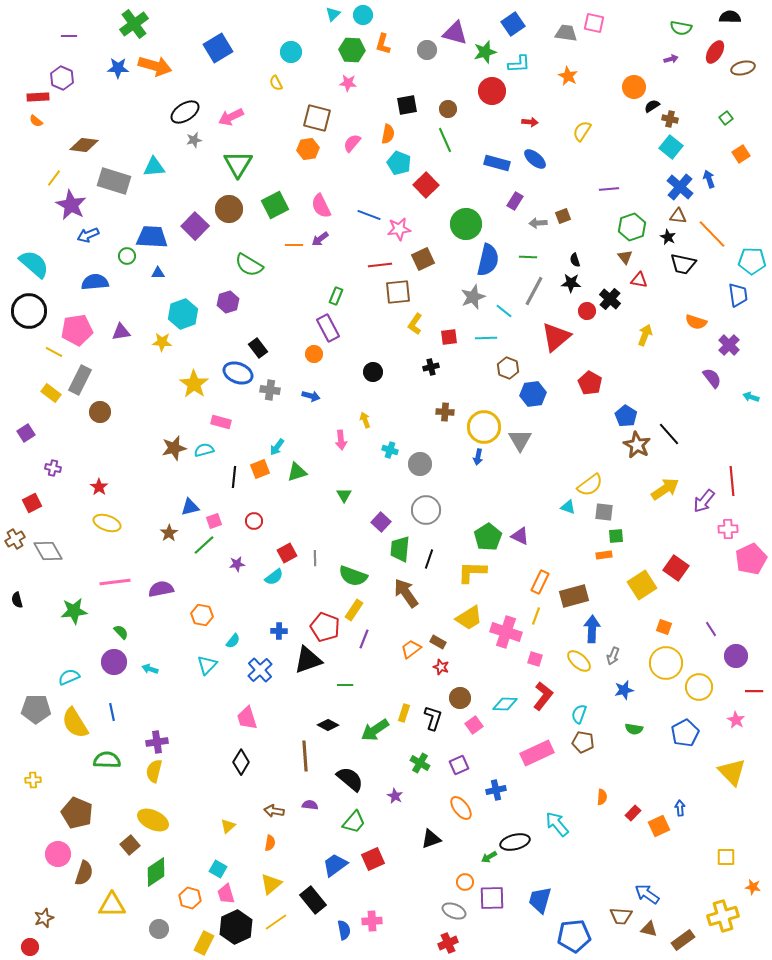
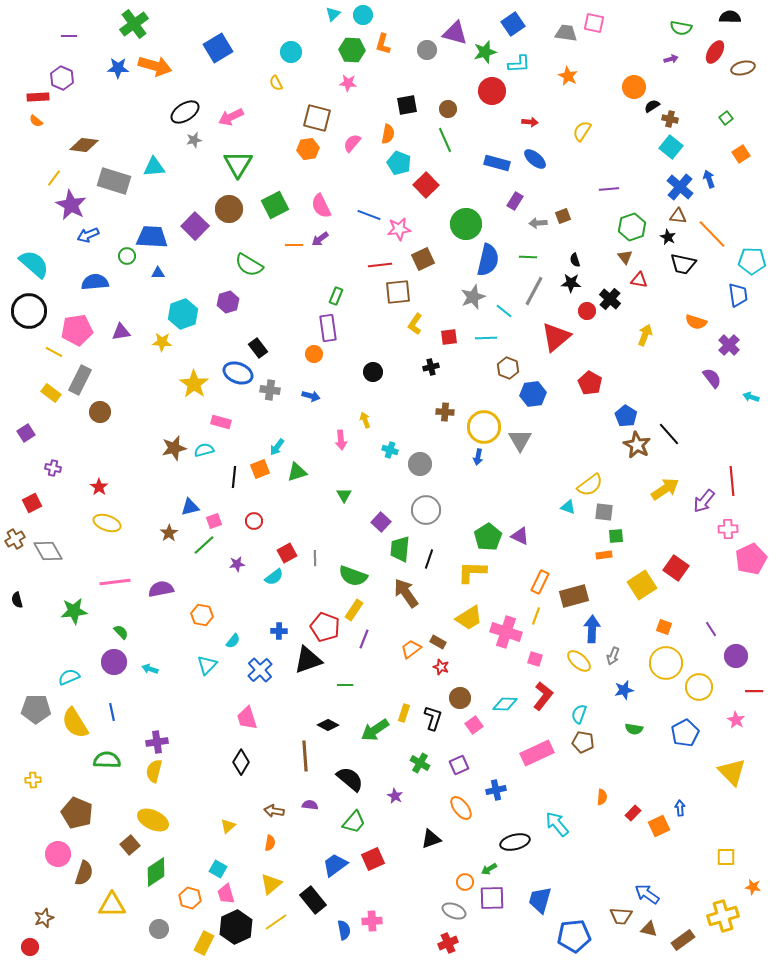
purple rectangle at (328, 328): rotated 20 degrees clockwise
green arrow at (489, 857): moved 12 px down
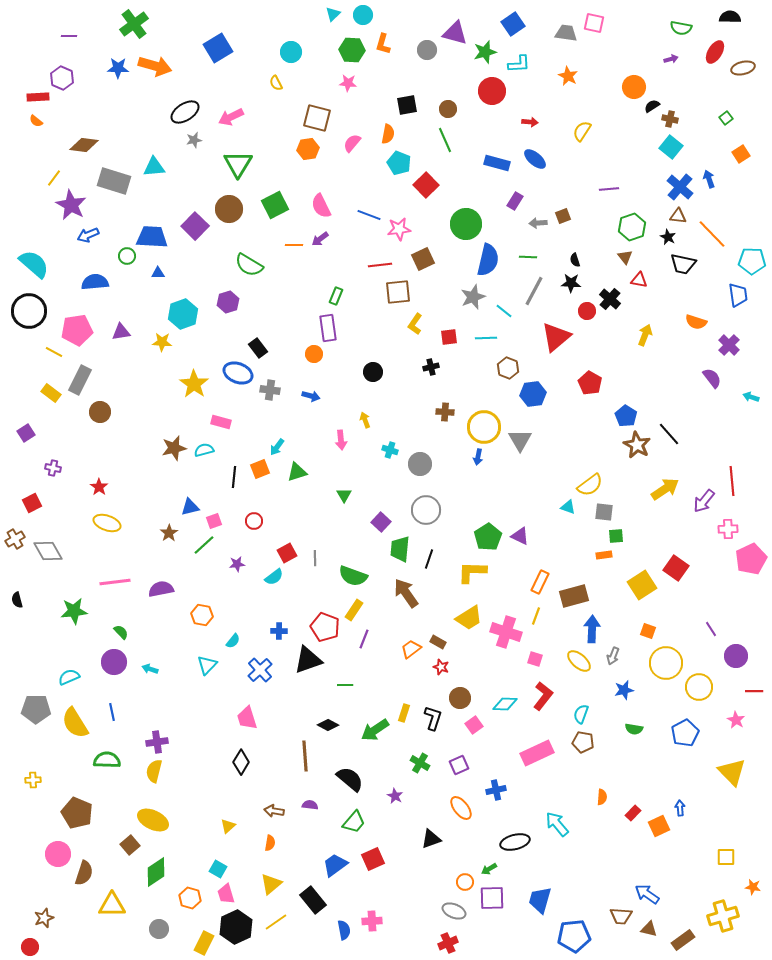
orange square at (664, 627): moved 16 px left, 4 px down
cyan semicircle at (579, 714): moved 2 px right
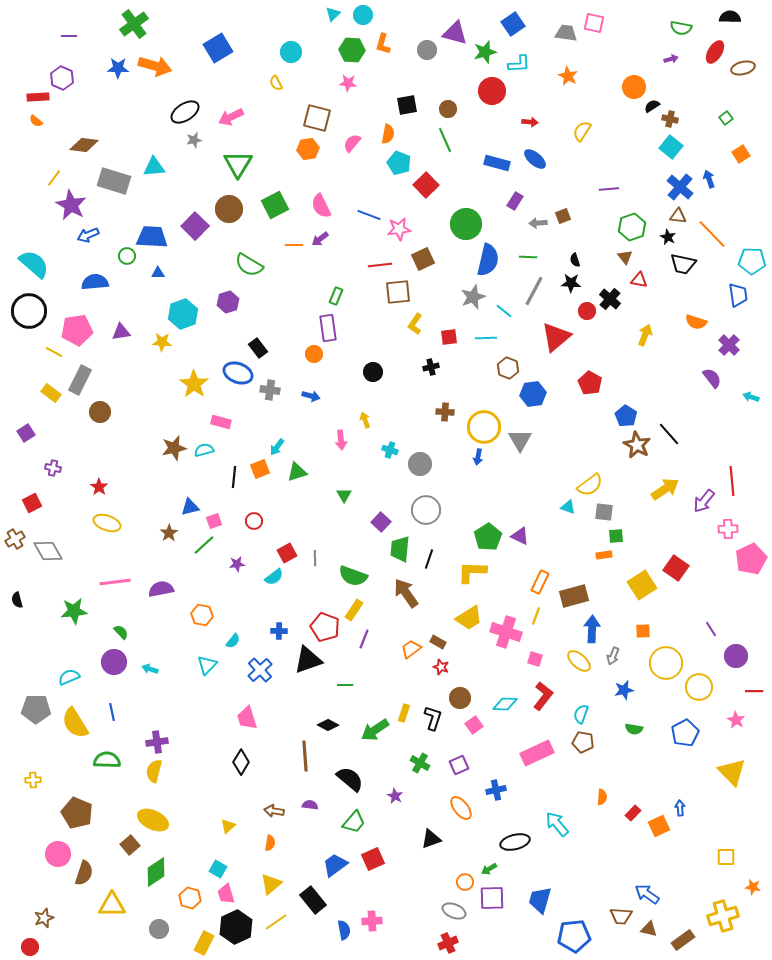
orange square at (648, 631): moved 5 px left; rotated 21 degrees counterclockwise
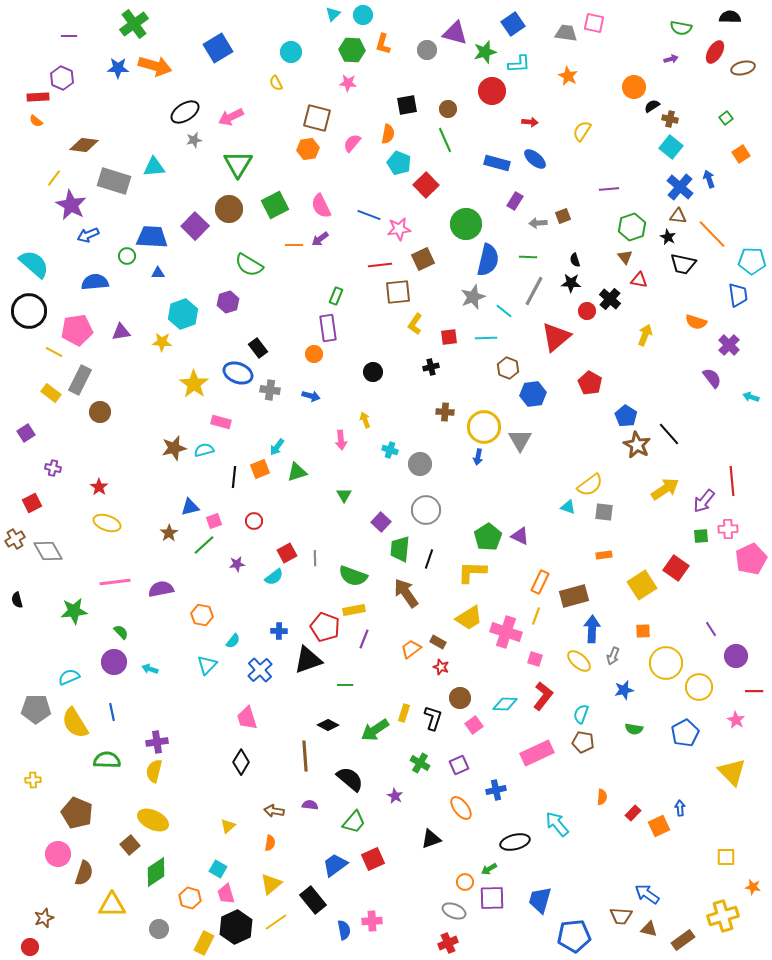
green square at (616, 536): moved 85 px right
yellow rectangle at (354, 610): rotated 45 degrees clockwise
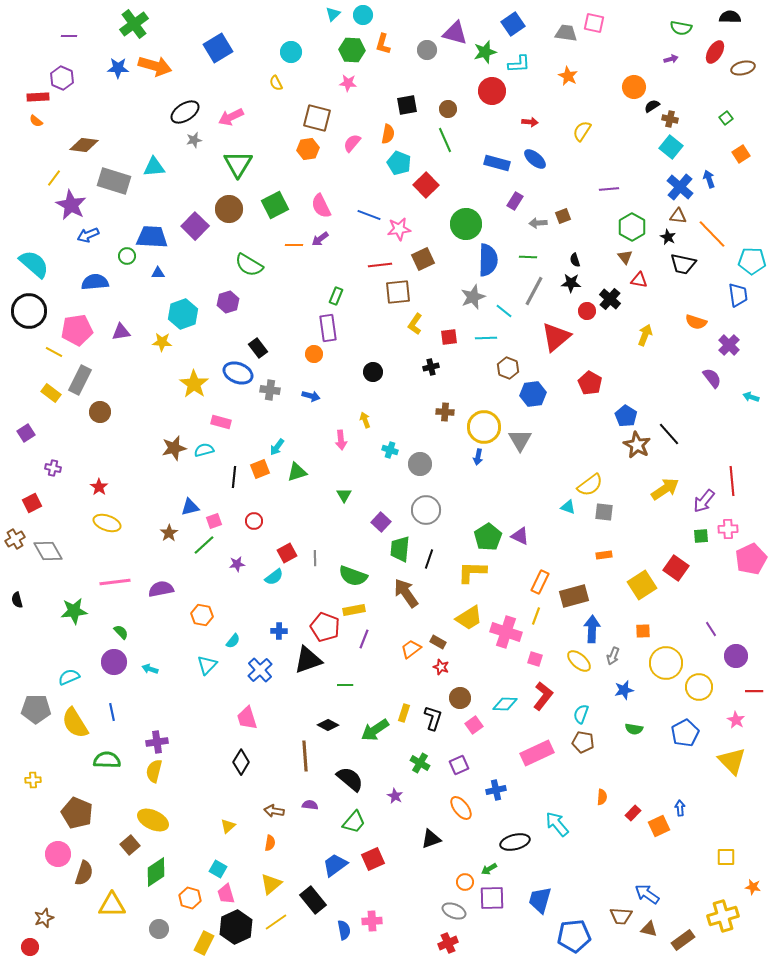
green hexagon at (632, 227): rotated 12 degrees counterclockwise
blue semicircle at (488, 260): rotated 12 degrees counterclockwise
yellow triangle at (732, 772): moved 11 px up
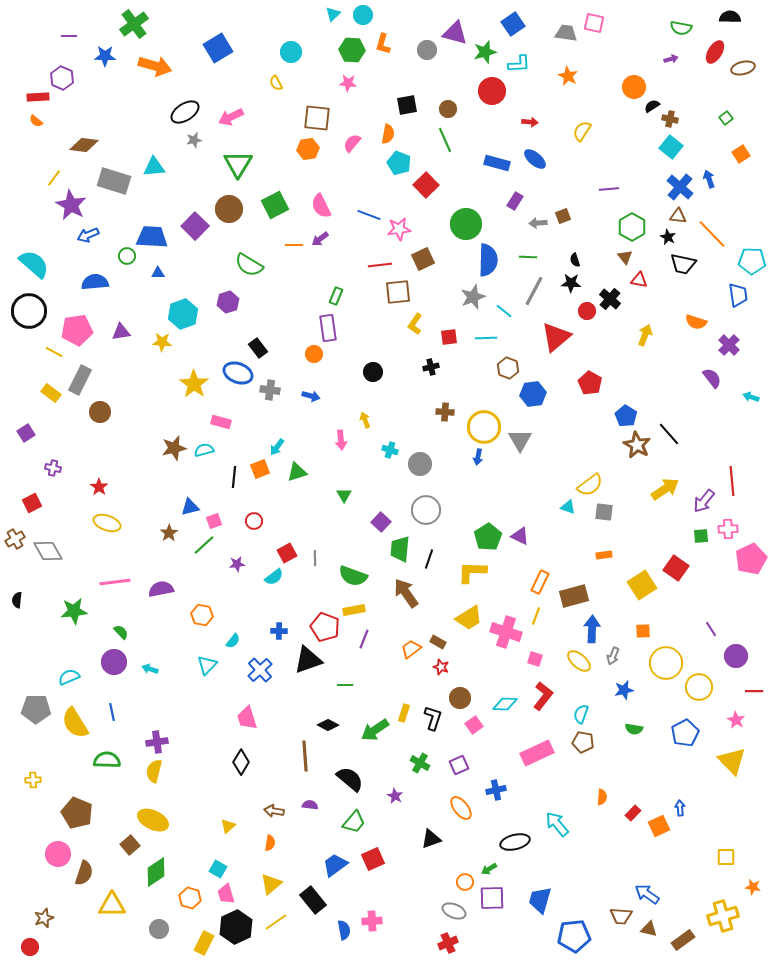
blue star at (118, 68): moved 13 px left, 12 px up
brown square at (317, 118): rotated 8 degrees counterclockwise
black semicircle at (17, 600): rotated 21 degrees clockwise
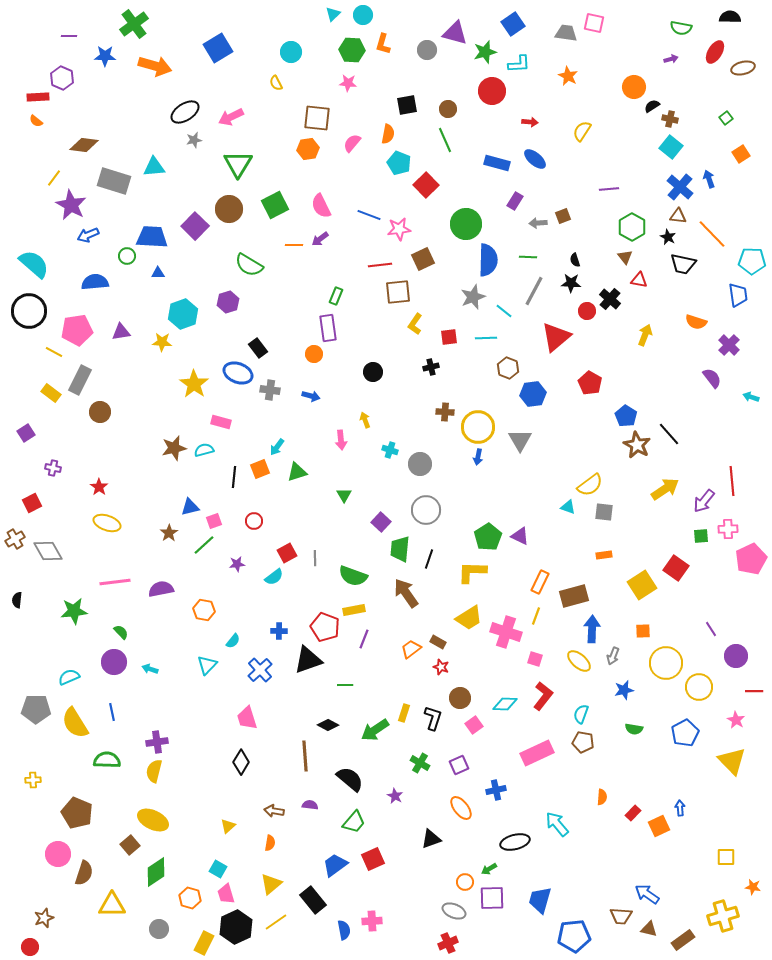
yellow circle at (484, 427): moved 6 px left
orange hexagon at (202, 615): moved 2 px right, 5 px up
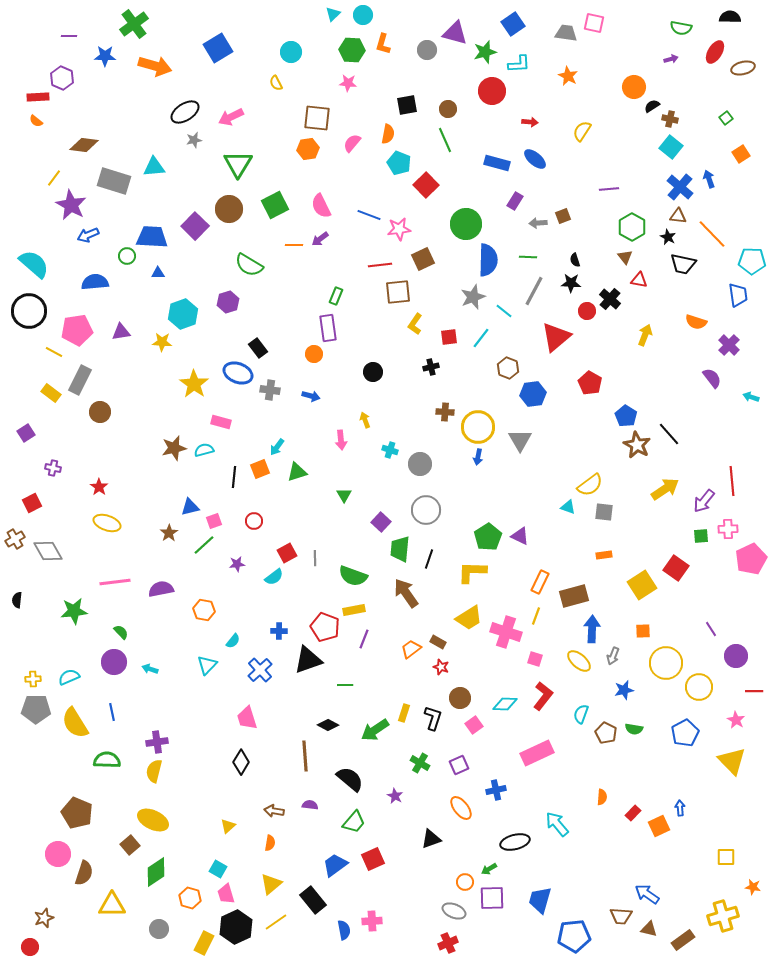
cyan line at (486, 338): moved 5 px left; rotated 50 degrees counterclockwise
brown pentagon at (583, 742): moved 23 px right, 9 px up; rotated 15 degrees clockwise
yellow cross at (33, 780): moved 101 px up
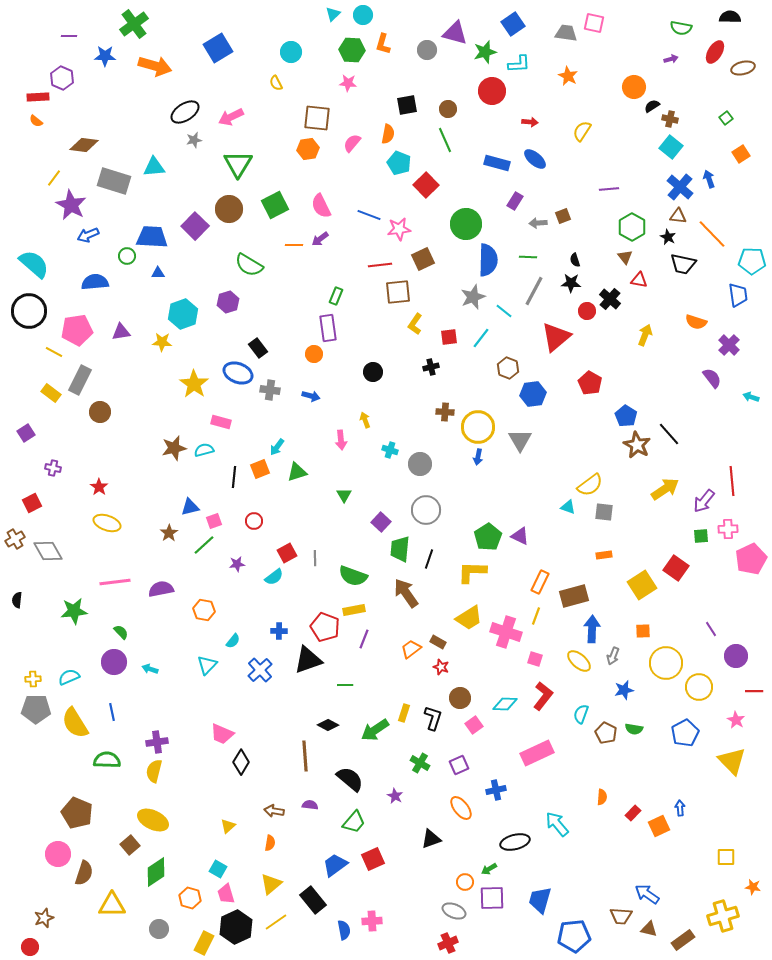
pink trapezoid at (247, 718): moved 25 px left, 16 px down; rotated 50 degrees counterclockwise
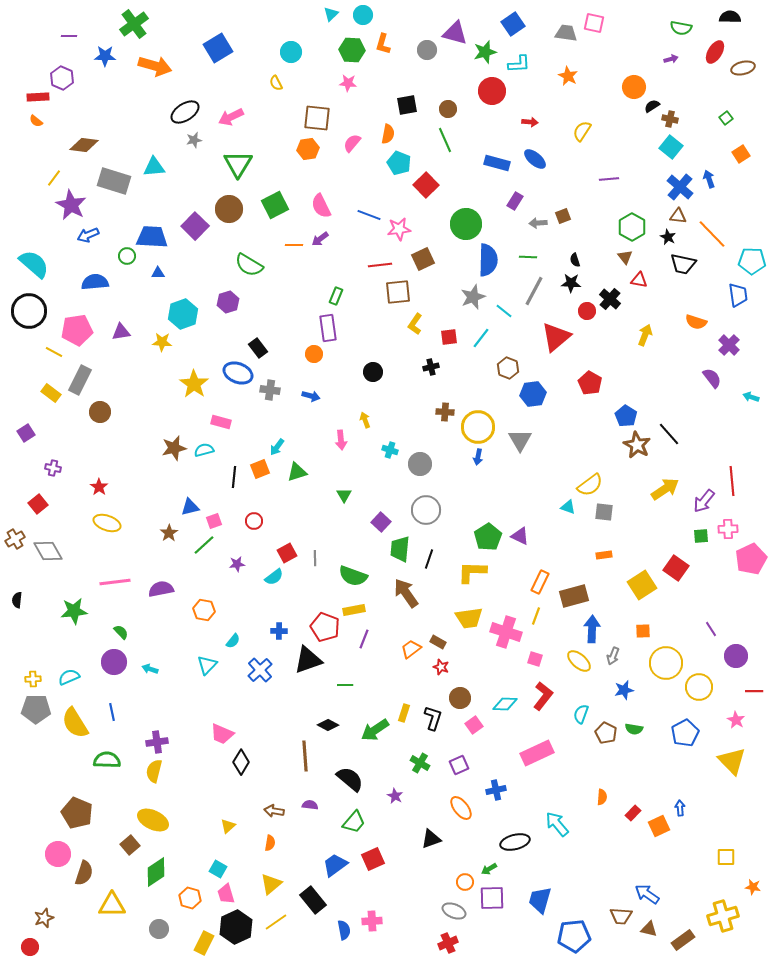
cyan triangle at (333, 14): moved 2 px left
purple line at (609, 189): moved 10 px up
red square at (32, 503): moved 6 px right, 1 px down; rotated 12 degrees counterclockwise
yellow trapezoid at (469, 618): rotated 24 degrees clockwise
